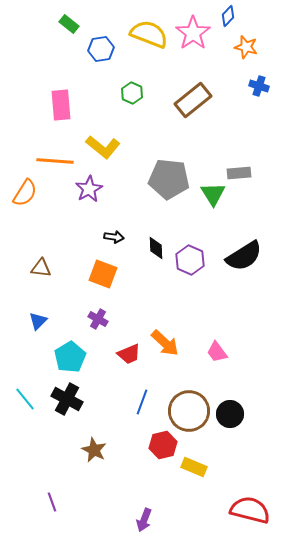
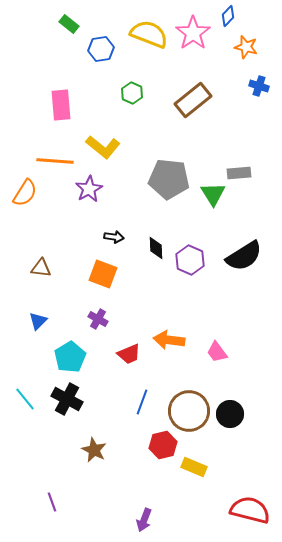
orange arrow: moved 4 px right, 3 px up; rotated 144 degrees clockwise
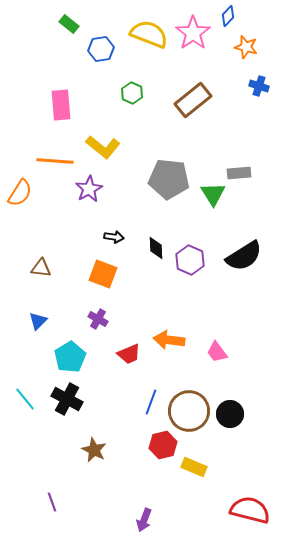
orange semicircle: moved 5 px left
blue line: moved 9 px right
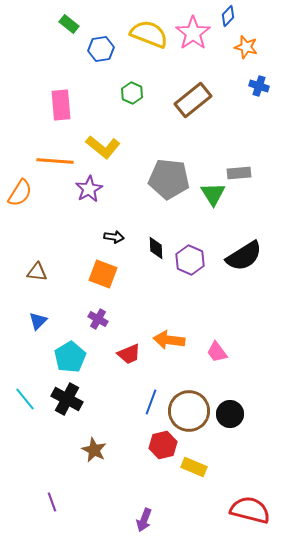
brown triangle: moved 4 px left, 4 px down
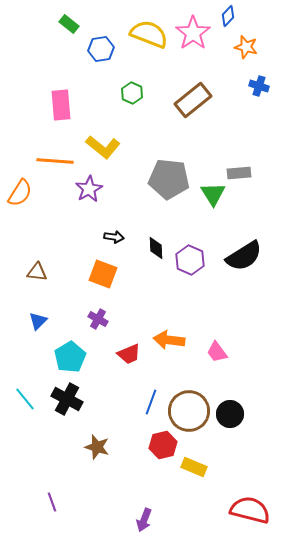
brown star: moved 3 px right, 3 px up; rotated 10 degrees counterclockwise
